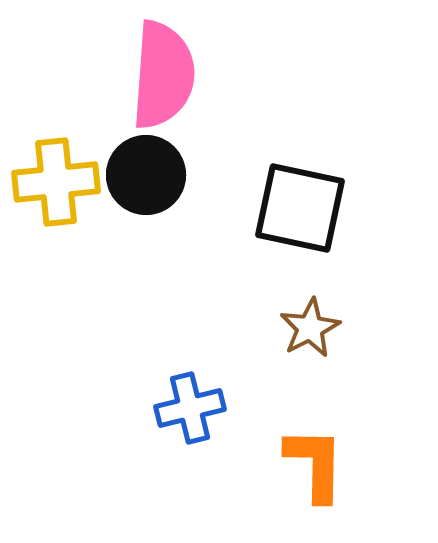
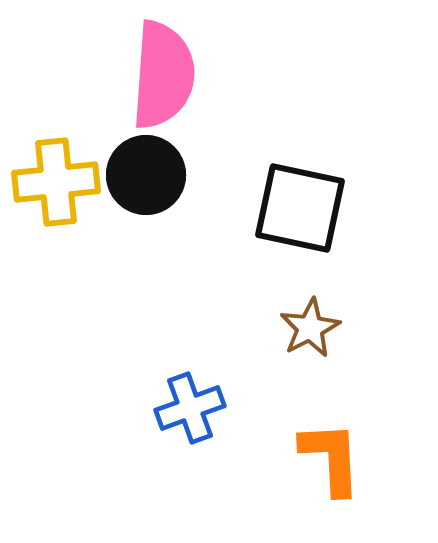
blue cross: rotated 6 degrees counterclockwise
orange L-shape: moved 16 px right, 6 px up; rotated 4 degrees counterclockwise
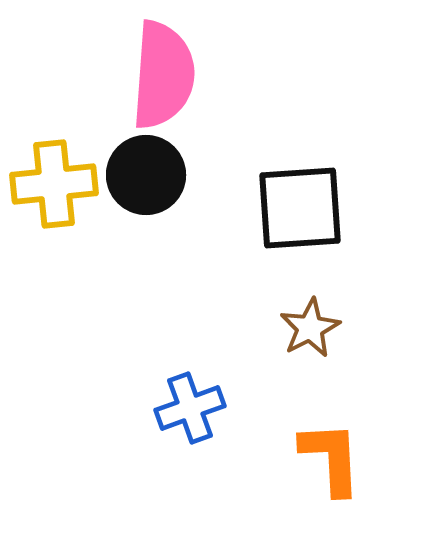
yellow cross: moved 2 px left, 2 px down
black square: rotated 16 degrees counterclockwise
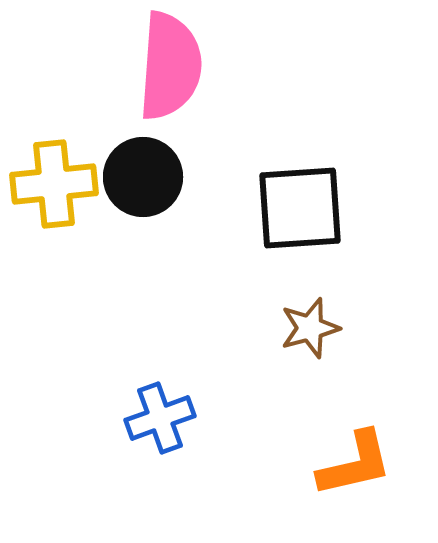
pink semicircle: moved 7 px right, 9 px up
black circle: moved 3 px left, 2 px down
brown star: rotated 12 degrees clockwise
blue cross: moved 30 px left, 10 px down
orange L-shape: moved 24 px right, 6 px down; rotated 80 degrees clockwise
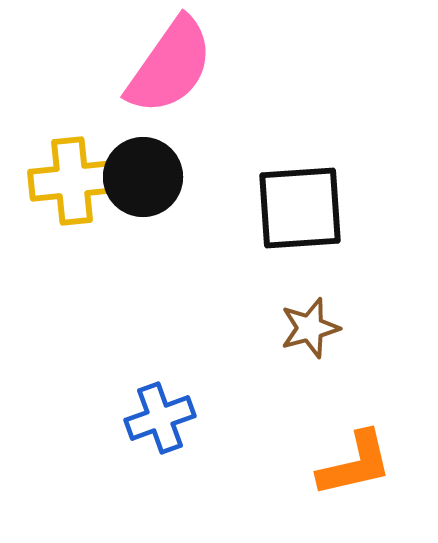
pink semicircle: rotated 31 degrees clockwise
yellow cross: moved 18 px right, 3 px up
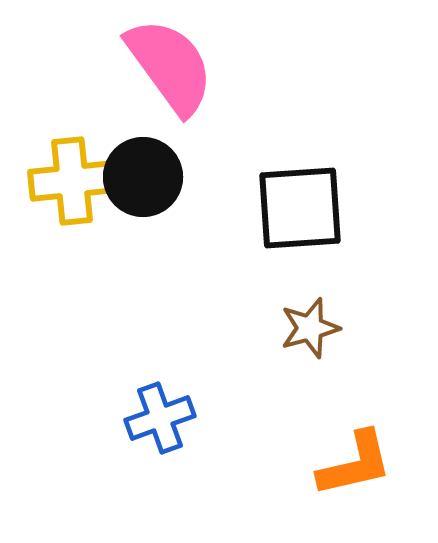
pink semicircle: rotated 71 degrees counterclockwise
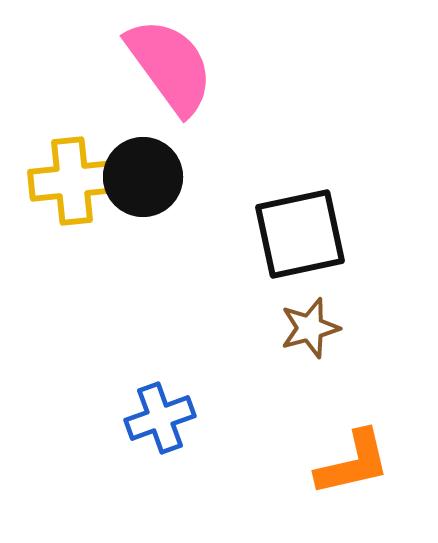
black square: moved 26 px down; rotated 8 degrees counterclockwise
orange L-shape: moved 2 px left, 1 px up
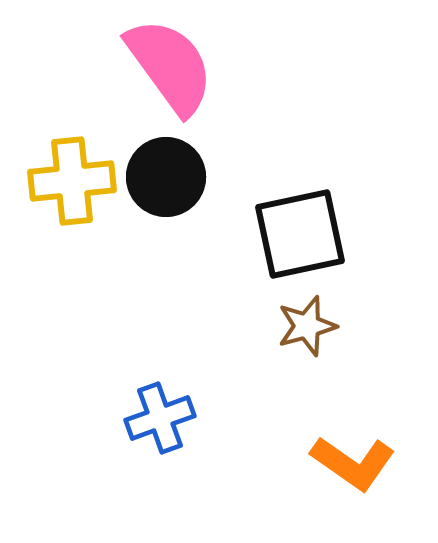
black circle: moved 23 px right
brown star: moved 3 px left, 2 px up
orange L-shape: rotated 48 degrees clockwise
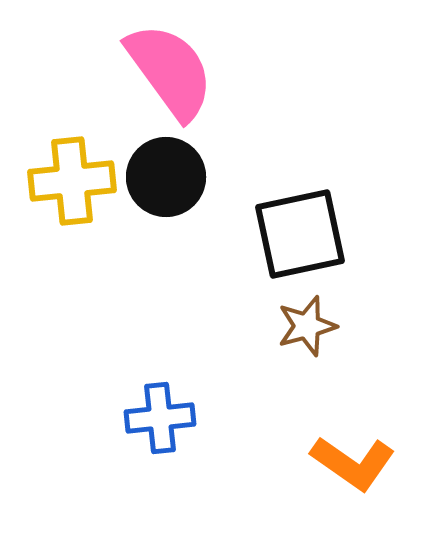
pink semicircle: moved 5 px down
blue cross: rotated 14 degrees clockwise
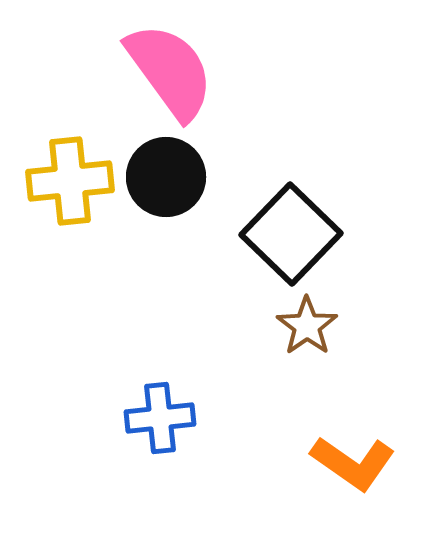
yellow cross: moved 2 px left
black square: moved 9 px left; rotated 34 degrees counterclockwise
brown star: rotated 20 degrees counterclockwise
